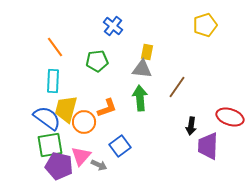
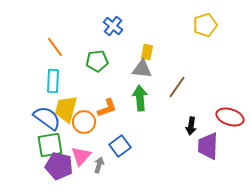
gray arrow: rotated 98 degrees counterclockwise
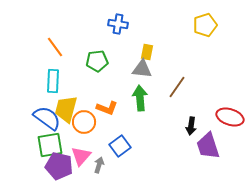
blue cross: moved 5 px right, 2 px up; rotated 30 degrees counterclockwise
orange L-shape: rotated 40 degrees clockwise
purple trapezoid: rotated 20 degrees counterclockwise
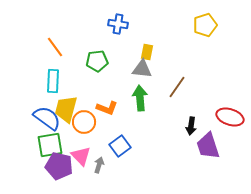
pink triangle: rotated 25 degrees counterclockwise
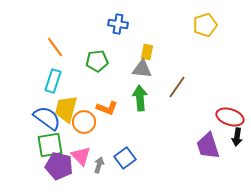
cyan rectangle: rotated 15 degrees clockwise
black arrow: moved 46 px right, 11 px down
blue square: moved 5 px right, 12 px down
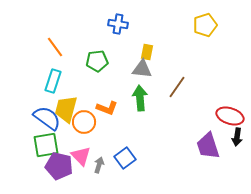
red ellipse: moved 1 px up
green square: moved 4 px left
